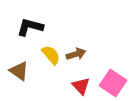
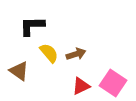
black L-shape: moved 2 px right, 1 px up; rotated 16 degrees counterclockwise
yellow semicircle: moved 2 px left, 2 px up
red triangle: rotated 48 degrees clockwise
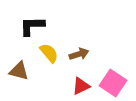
brown arrow: moved 3 px right
brown triangle: rotated 20 degrees counterclockwise
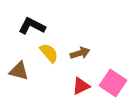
black L-shape: rotated 28 degrees clockwise
brown arrow: moved 1 px right, 1 px up
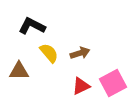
brown triangle: rotated 15 degrees counterclockwise
pink square: rotated 28 degrees clockwise
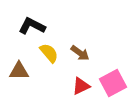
brown arrow: rotated 54 degrees clockwise
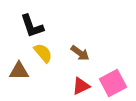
black L-shape: rotated 136 degrees counterclockwise
yellow semicircle: moved 6 px left
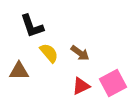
yellow semicircle: moved 6 px right
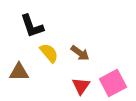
brown triangle: moved 1 px down
red triangle: rotated 30 degrees counterclockwise
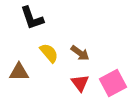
black L-shape: moved 8 px up
red triangle: moved 1 px left, 3 px up; rotated 12 degrees counterclockwise
